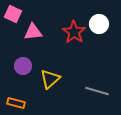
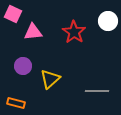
white circle: moved 9 px right, 3 px up
gray line: rotated 15 degrees counterclockwise
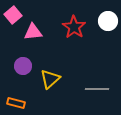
pink square: moved 1 px down; rotated 24 degrees clockwise
red star: moved 5 px up
gray line: moved 2 px up
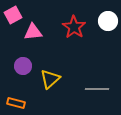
pink square: rotated 12 degrees clockwise
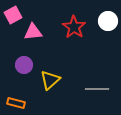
purple circle: moved 1 px right, 1 px up
yellow triangle: moved 1 px down
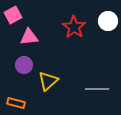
pink triangle: moved 4 px left, 5 px down
yellow triangle: moved 2 px left, 1 px down
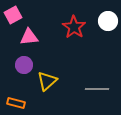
yellow triangle: moved 1 px left
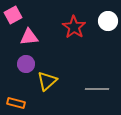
purple circle: moved 2 px right, 1 px up
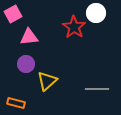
pink square: moved 1 px up
white circle: moved 12 px left, 8 px up
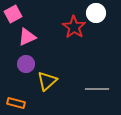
pink triangle: moved 2 px left; rotated 18 degrees counterclockwise
